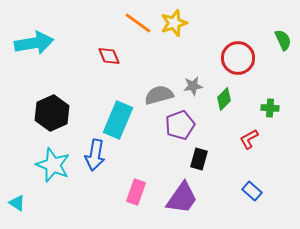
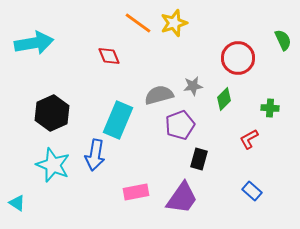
pink rectangle: rotated 60 degrees clockwise
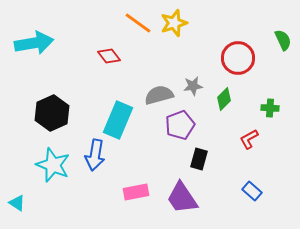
red diamond: rotated 15 degrees counterclockwise
purple trapezoid: rotated 111 degrees clockwise
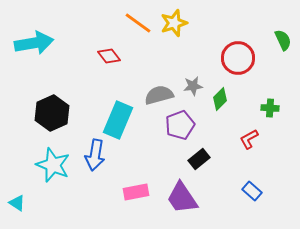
green diamond: moved 4 px left
black rectangle: rotated 35 degrees clockwise
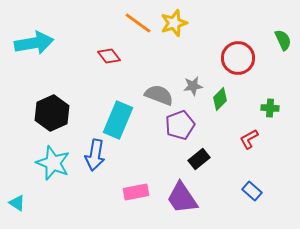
gray semicircle: rotated 36 degrees clockwise
cyan star: moved 2 px up
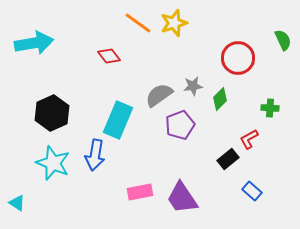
gray semicircle: rotated 56 degrees counterclockwise
black rectangle: moved 29 px right
pink rectangle: moved 4 px right
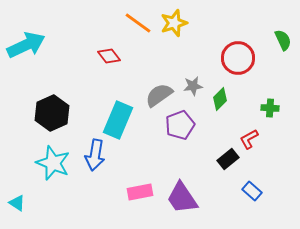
cyan arrow: moved 8 px left, 2 px down; rotated 15 degrees counterclockwise
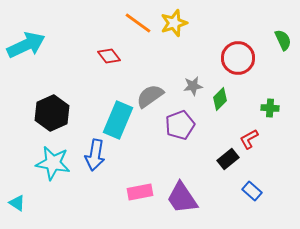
gray semicircle: moved 9 px left, 1 px down
cyan star: rotated 12 degrees counterclockwise
